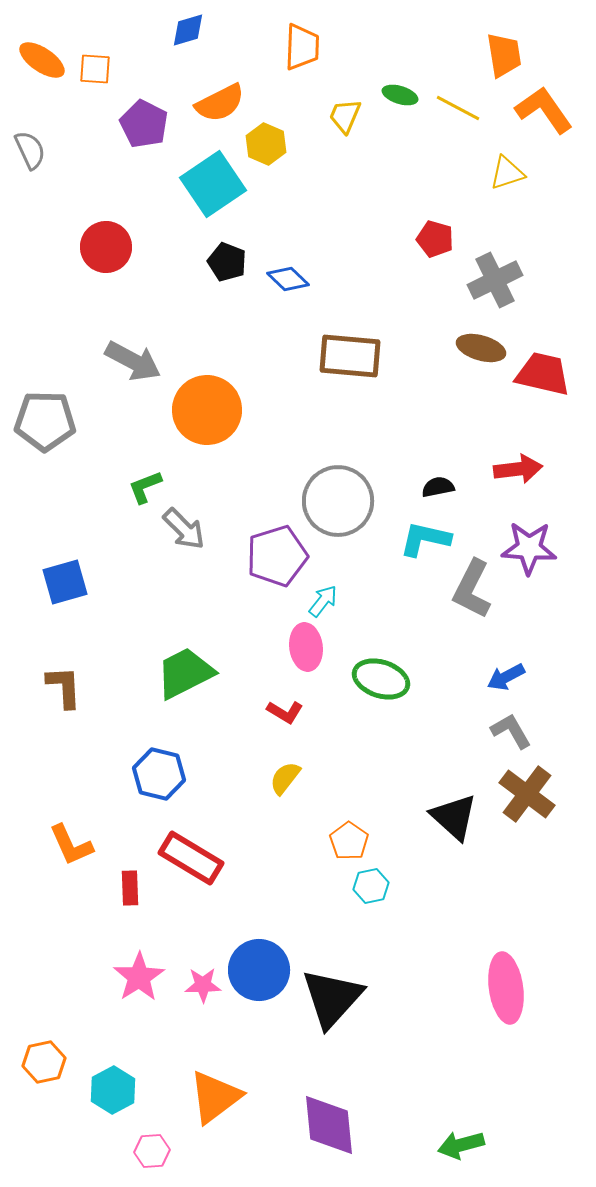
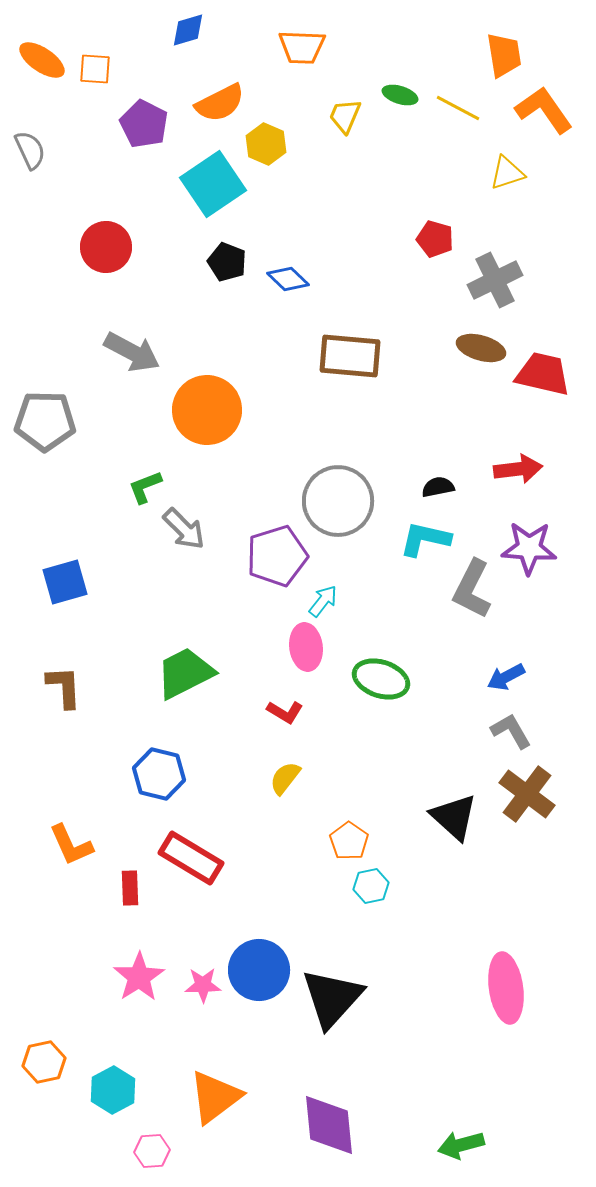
orange trapezoid at (302, 47): rotated 90 degrees clockwise
gray arrow at (133, 361): moved 1 px left, 9 px up
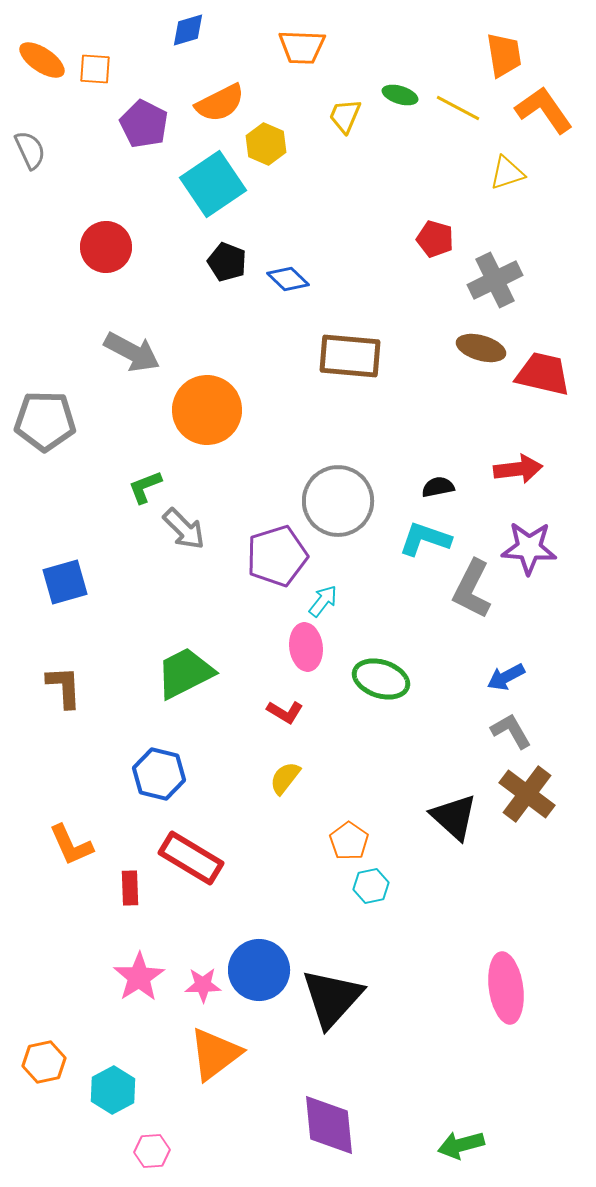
cyan L-shape at (425, 539): rotated 6 degrees clockwise
orange triangle at (215, 1097): moved 43 px up
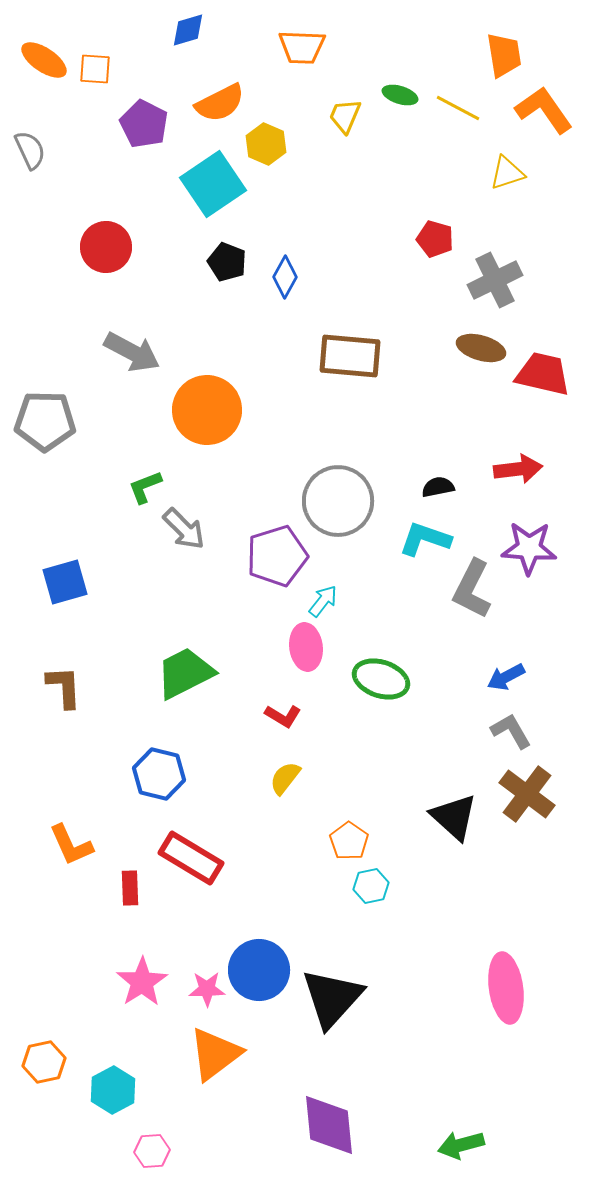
orange ellipse at (42, 60): moved 2 px right
blue diamond at (288, 279): moved 3 px left, 2 px up; rotated 75 degrees clockwise
red L-shape at (285, 712): moved 2 px left, 4 px down
pink star at (139, 977): moved 3 px right, 5 px down
pink star at (203, 985): moved 4 px right, 4 px down
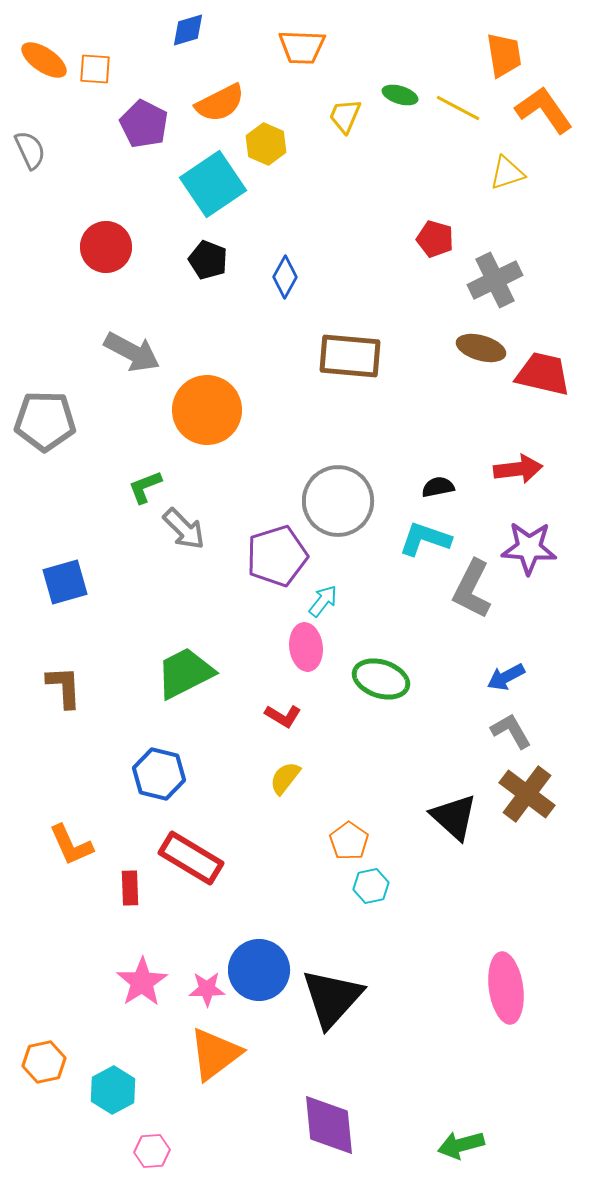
black pentagon at (227, 262): moved 19 px left, 2 px up
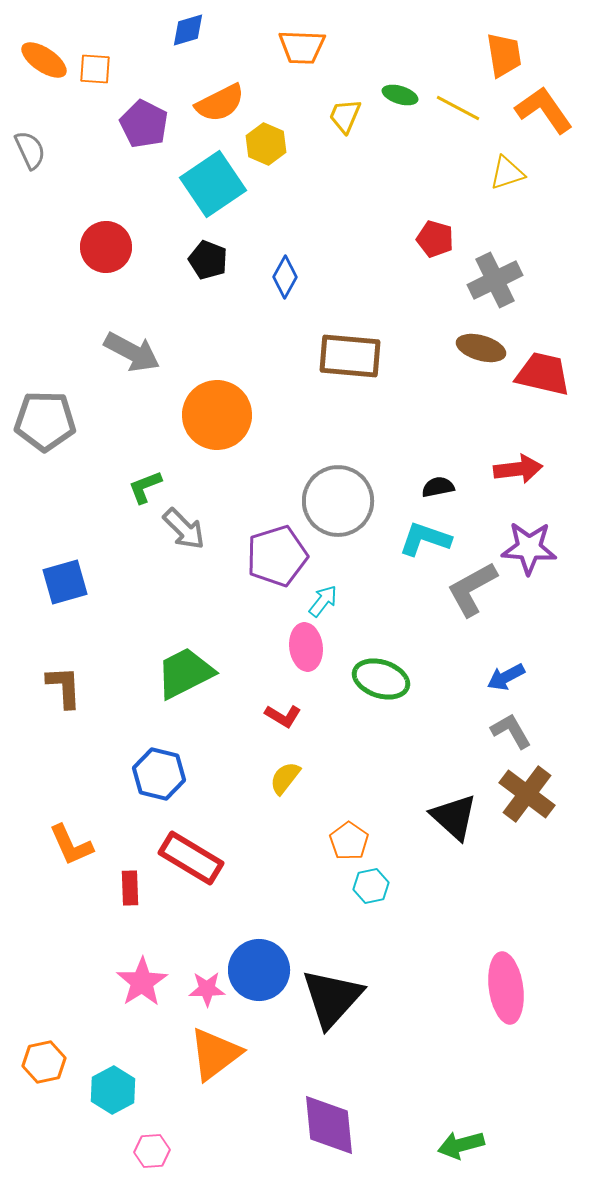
orange circle at (207, 410): moved 10 px right, 5 px down
gray L-shape at (472, 589): rotated 34 degrees clockwise
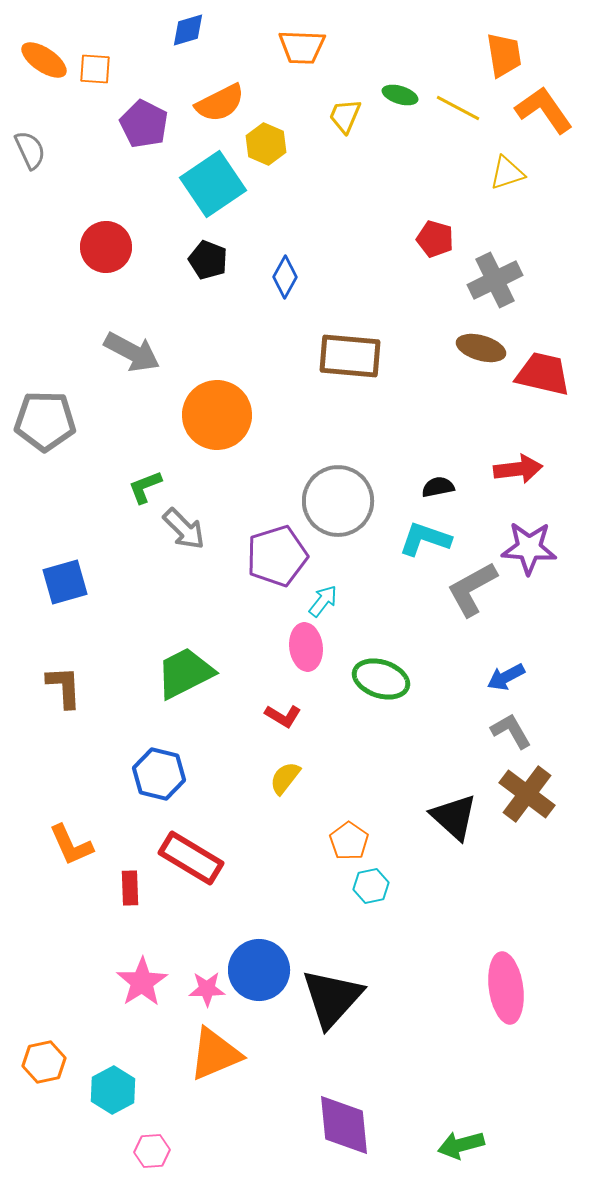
orange triangle at (215, 1054): rotated 14 degrees clockwise
purple diamond at (329, 1125): moved 15 px right
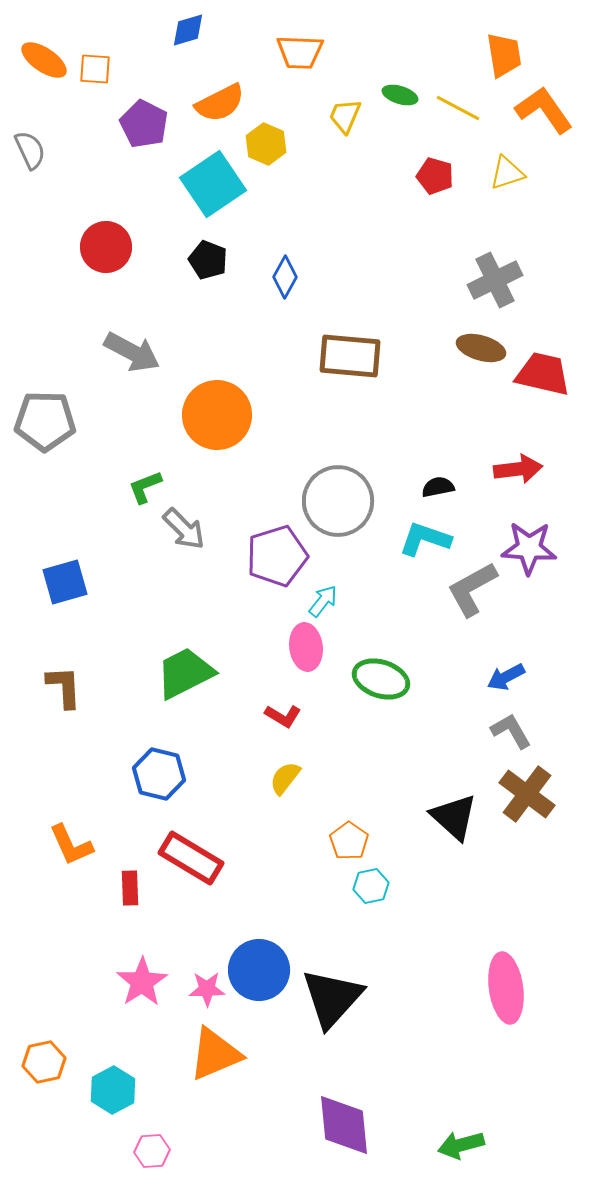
orange trapezoid at (302, 47): moved 2 px left, 5 px down
red pentagon at (435, 239): moved 63 px up
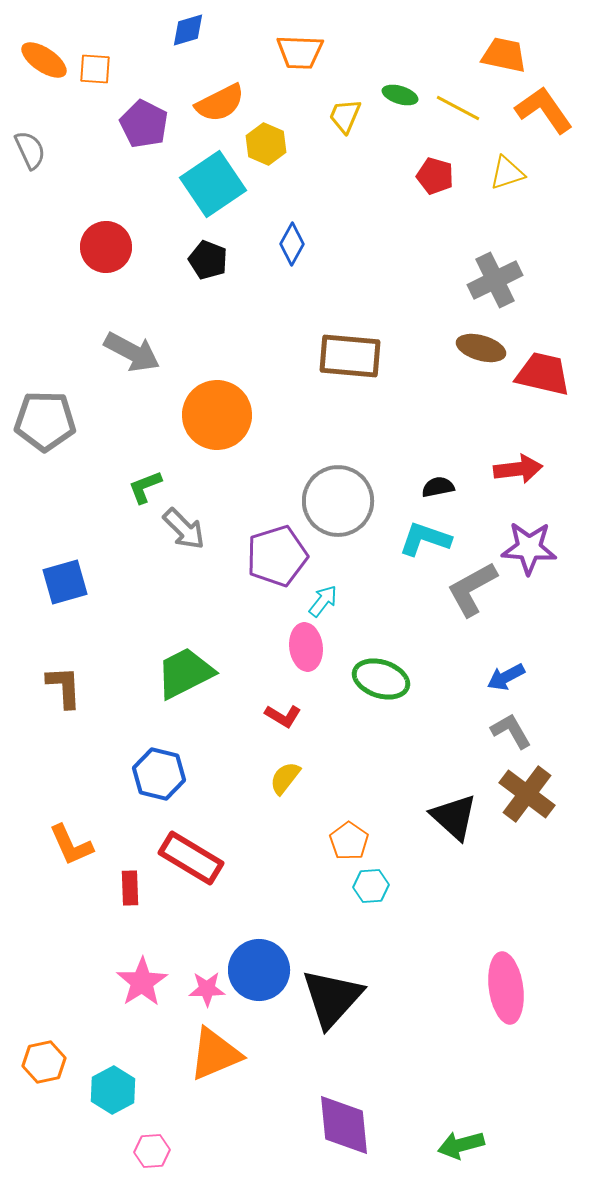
orange trapezoid at (504, 55): rotated 69 degrees counterclockwise
blue diamond at (285, 277): moved 7 px right, 33 px up
cyan hexagon at (371, 886): rotated 8 degrees clockwise
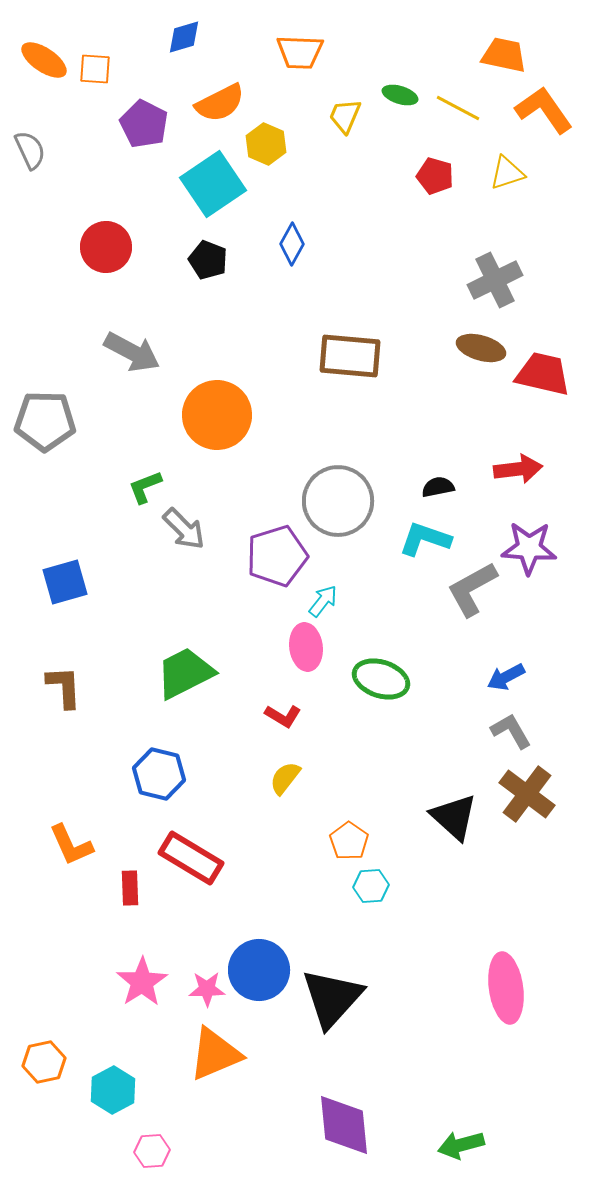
blue diamond at (188, 30): moved 4 px left, 7 px down
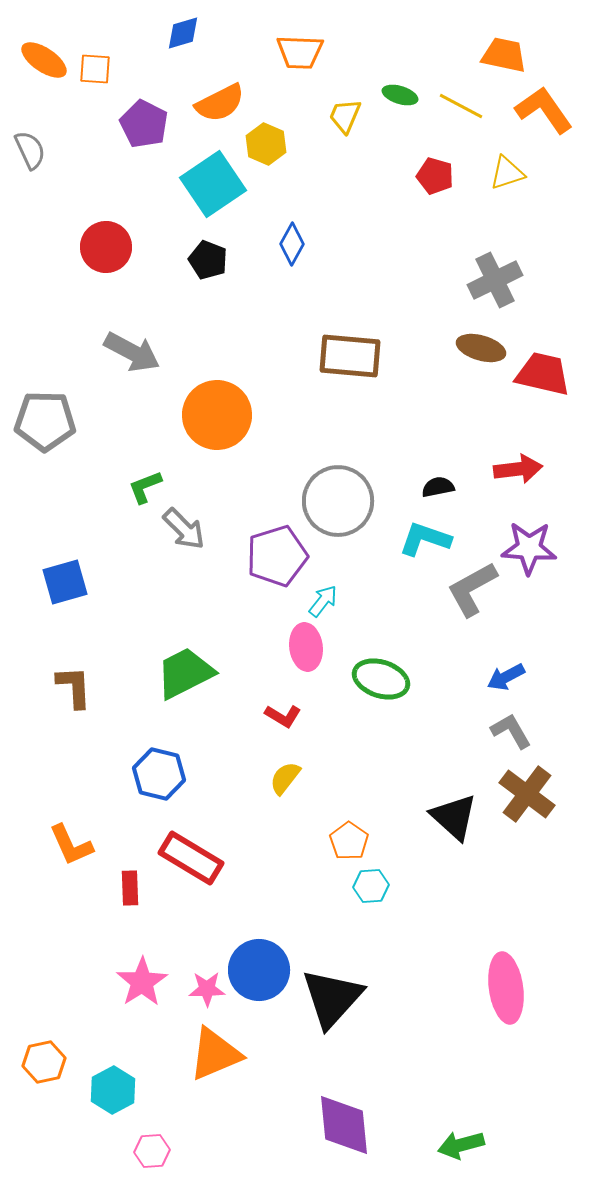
blue diamond at (184, 37): moved 1 px left, 4 px up
yellow line at (458, 108): moved 3 px right, 2 px up
brown L-shape at (64, 687): moved 10 px right
